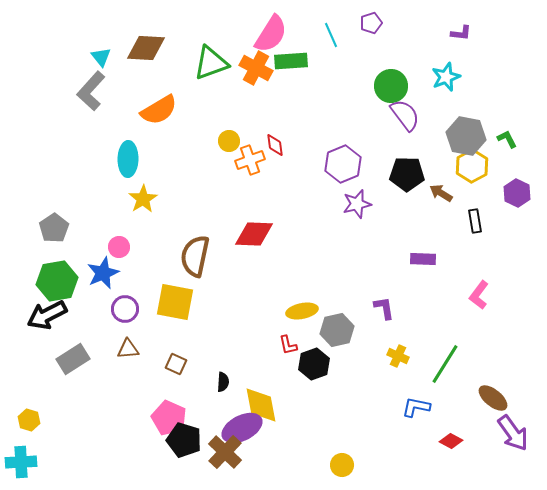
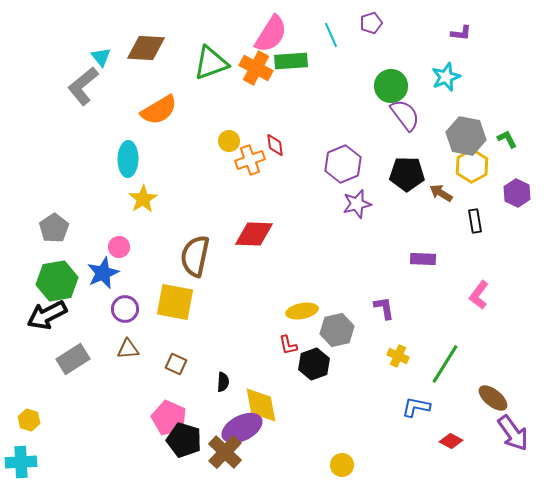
gray L-shape at (91, 91): moved 8 px left, 5 px up; rotated 9 degrees clockwise
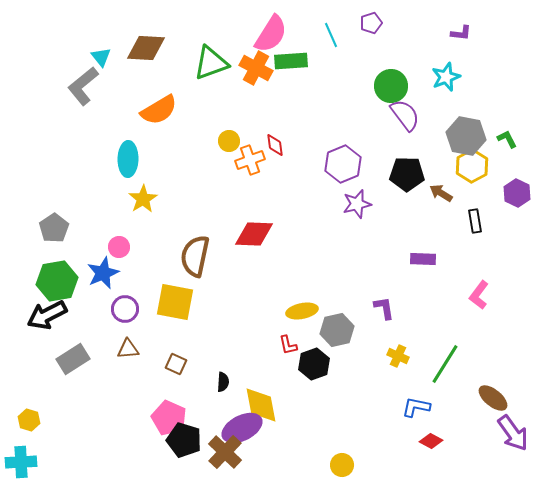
red diamond at (451, 441): moved 20 px left
